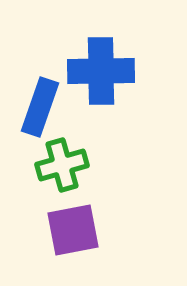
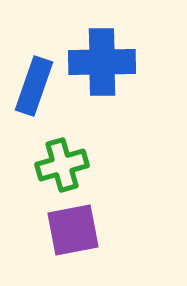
blue cross: moved 1 px right, 9 px up
blue rectangle: moved 6 px left, 21 px up
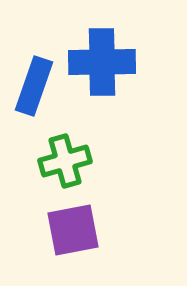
green cross: moved 3 px right, 4 px up
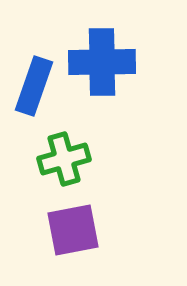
green cross: moved 1 px left, 2 px up
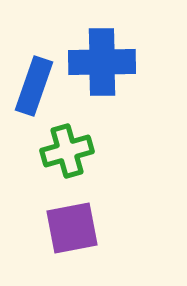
green cross: moved 3 px right, 8 px up
purple square: moved 1 px left, 2 px up
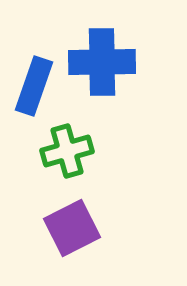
purple square: rotated 16 degrees counterclockwise
